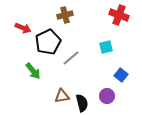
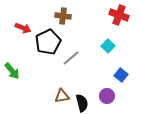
brown cross: moved 2 px left, 1 px down; rotated 21 degrees clockwise
cyan square: moved 2 px right, 1 px up; rotated 32 degrees counterclockwise
green arrow: moved 21 px left
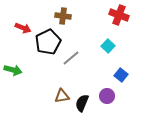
green arrow: moved 1 px right, 1 px up; rotated 36 degrees counterclockwise
black semicircle: rotated 144 degrees counterclockwise
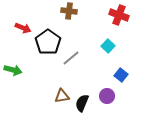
brown cross: moved 6 px right, 5 px up
black pentagon: rotated 10 degrees counterclockwise
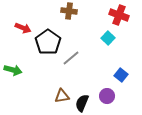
cyan square: moved 8 px up
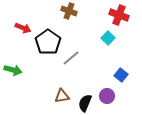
brown cross: rotated 14 degrees clockwise
black semicircle: moved 3 px right
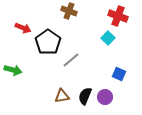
red cross: moved 1 px left, 1 px down
gray line: moved 2 px down
blue square: moved 2 px left, 1 px up; rotated 16 degrees counterclockwise
purple circle: moved 2 px left, 1 px down
black semicircle: moved 7 px up
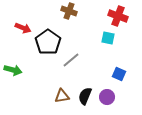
cyan square: rotated 32 degrees counterclockwise
purple circle: moved 2 px right
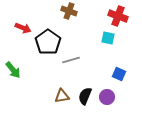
gray line: rotated 24 degrees clockwise
green arrow: rotated 36 degrees clockwise
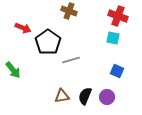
cyan square: moved 5 px right
blue square: moved 2 px left, 3 px up
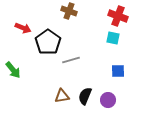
blue square: moved 1 px right; rotated 24 degrees counterclockwise
purple circle: moved 1 px right, 3 px down
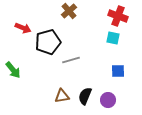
brown cross: rotated 28 degrees clockwise
black pentagon: rotated 20 degrees clockwise
